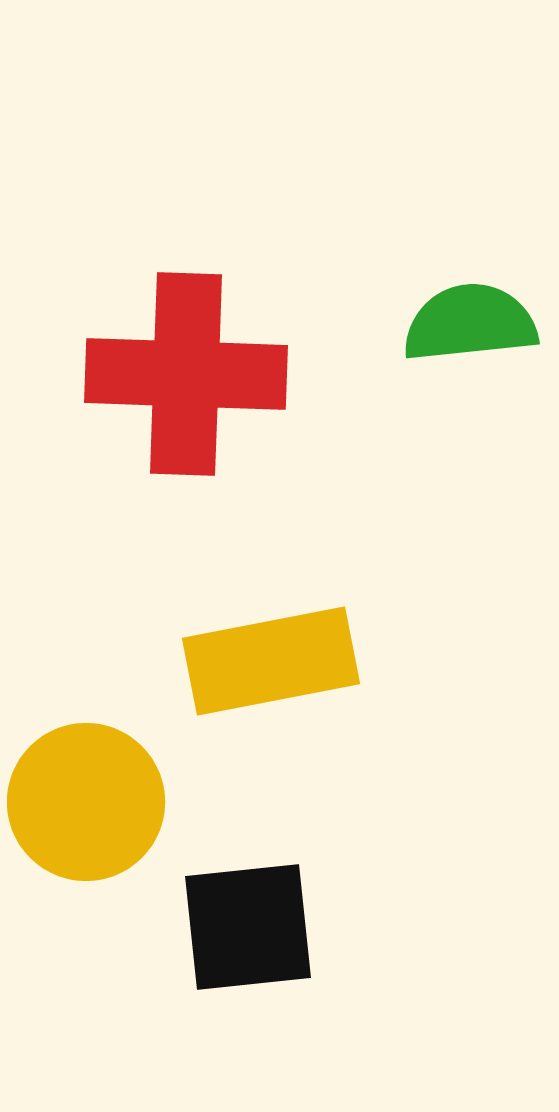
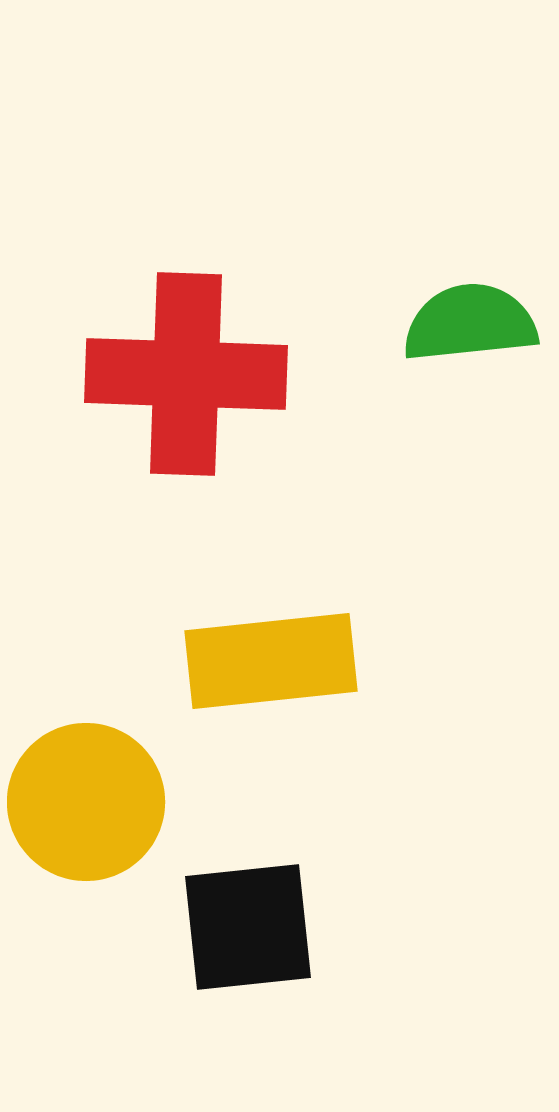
yellow rectangle: rotated 5 degrees clockwise
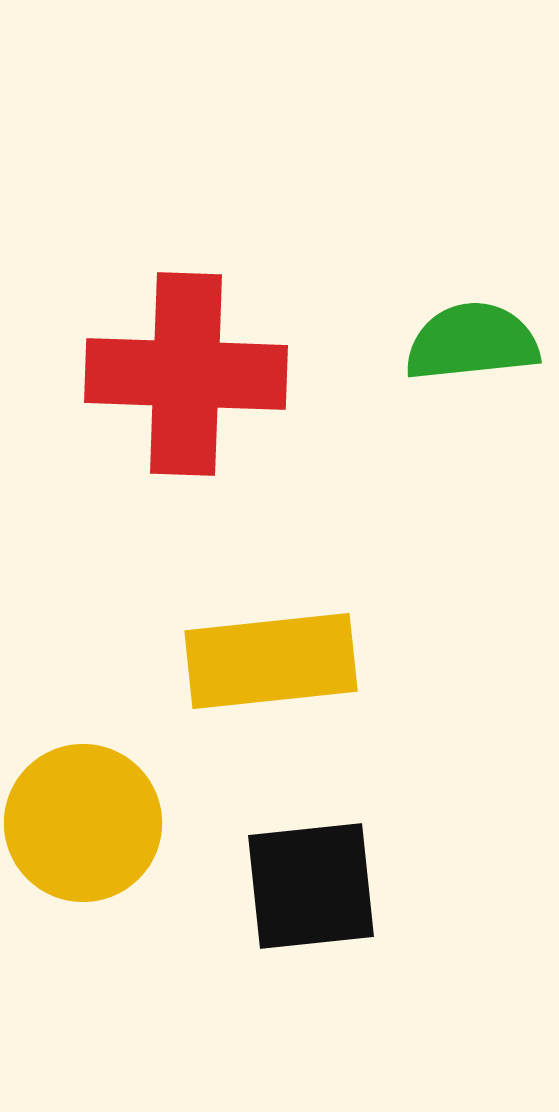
green semicircle: moved 2 px right, 19 px down
yellow circle: moved 3 px left, 21 px down
black square: moved 63 px right, 41 px up
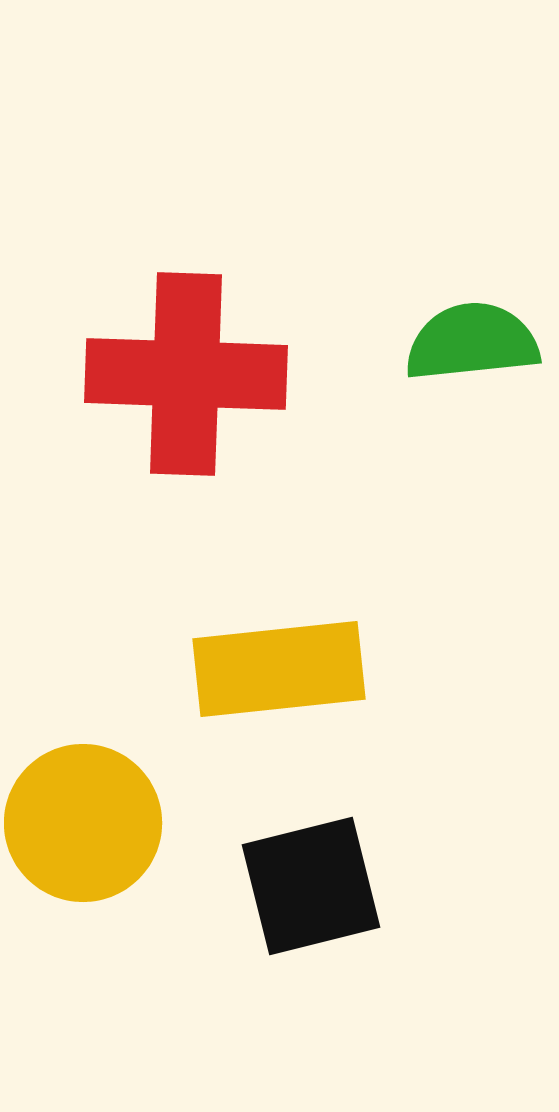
yellow rectangle: moved 8 px right, 8 px down
black square: rotated 8 degrees counterclockwise
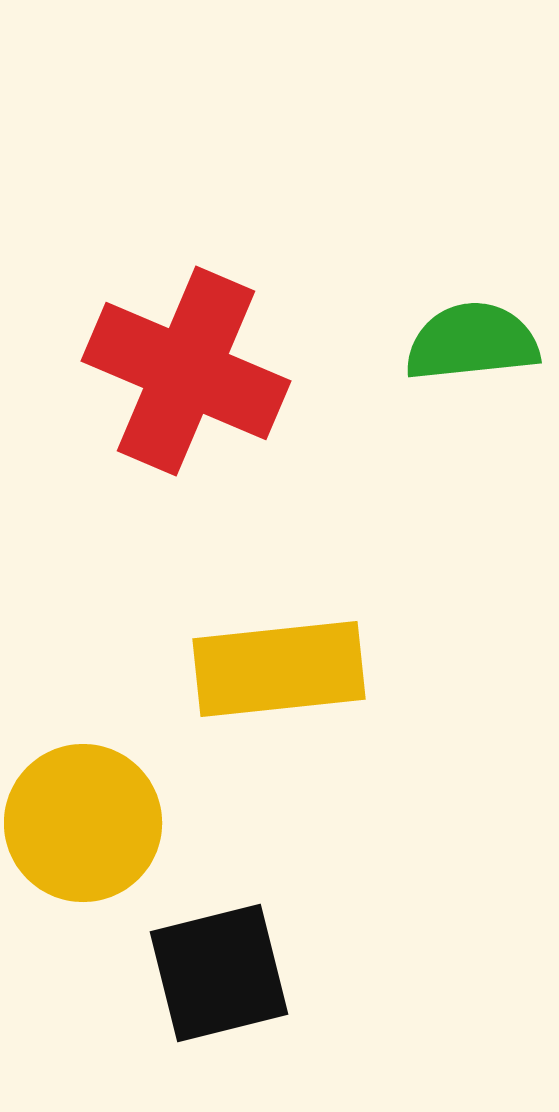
red cross: moved 3 px up; rotated 21 degrees clockwise
black square: moved 92 px left, 87 px down
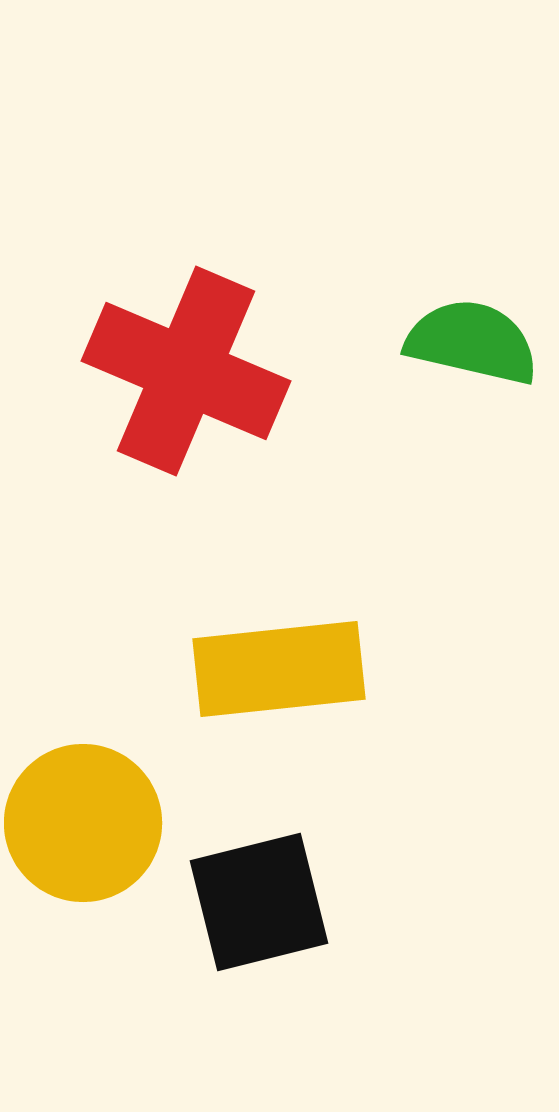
green semicircle: rotated 19 degrees clockwise
black square: moved 40 px right, 71 px up
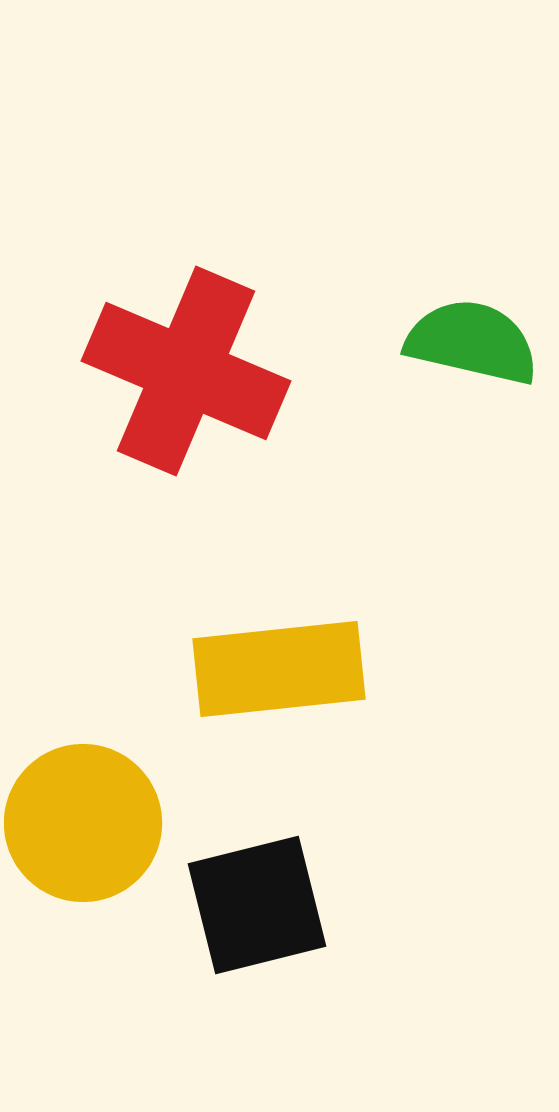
black square: moved 2 px left, 3 px down
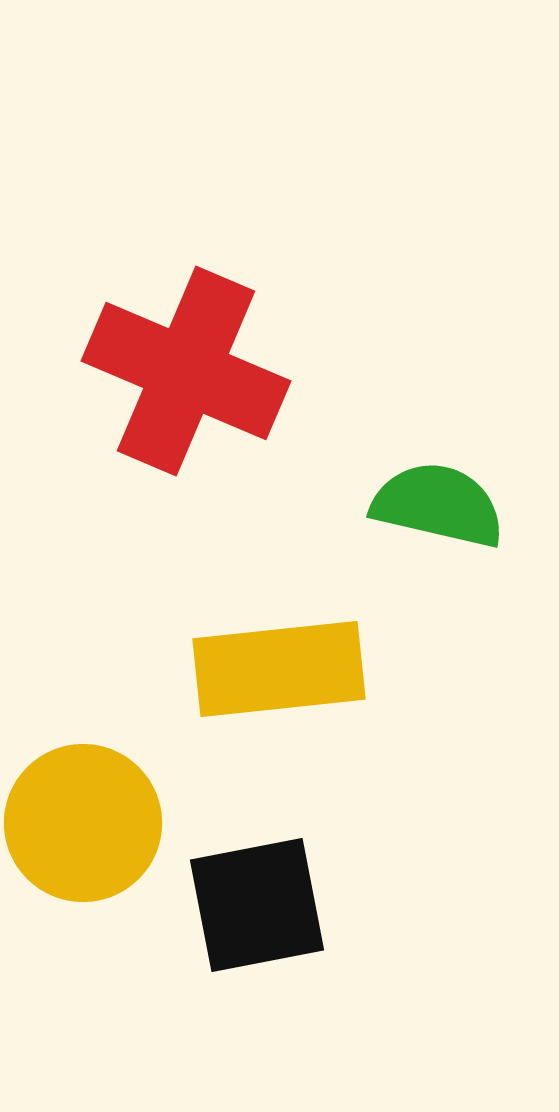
green semicircle: moved 34 px left, 163 px down
black square: rotated 3 degrees clockwise
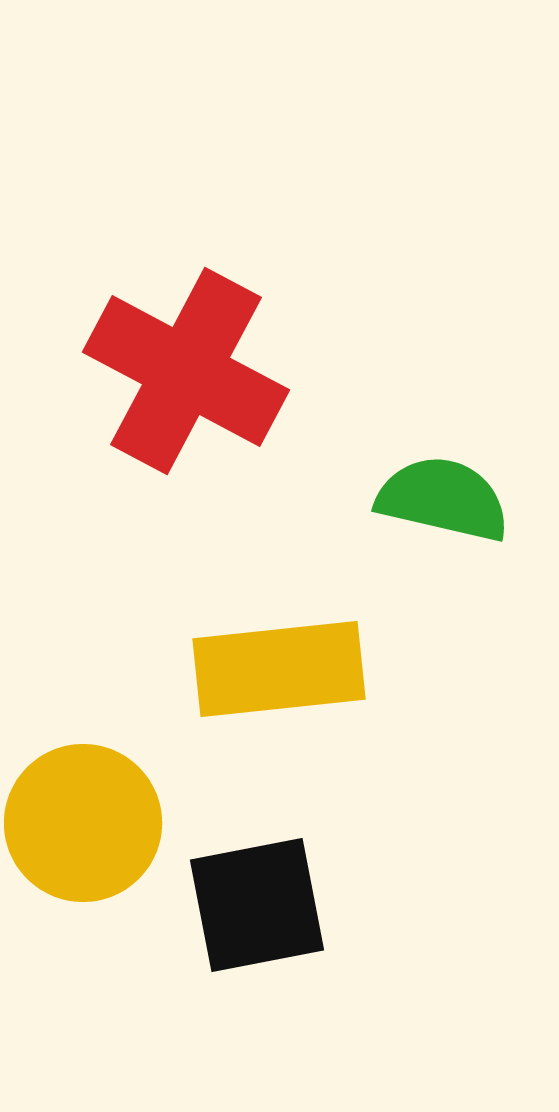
red cross: rotated 5 degrees clockwise
green semicircle: moved 5 px right, 6 px up
